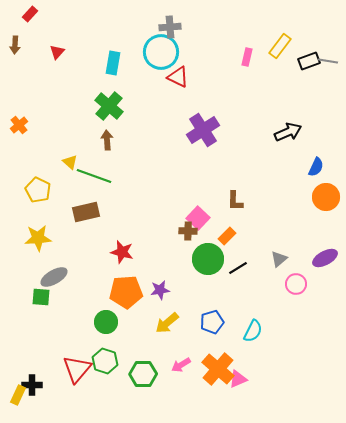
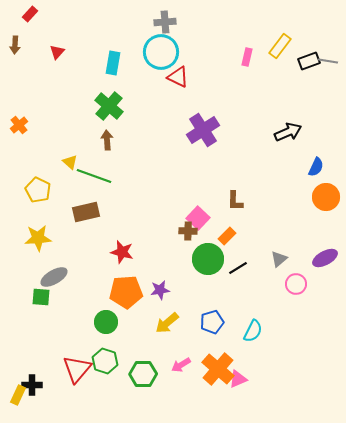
gray cross at (170, 27): moved 5 px left, 5 px up
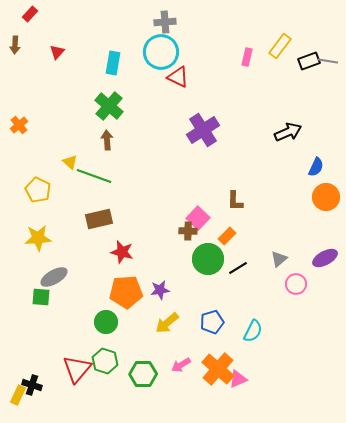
brown rectangle at (86, 212): moved 13 px right, 7 px down
black cross at (32, 385): rotated 18 degrees clockwise
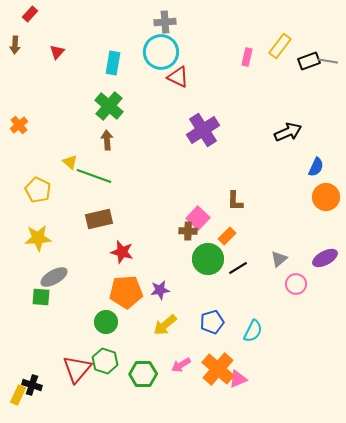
yellow arrow at (167, 323): moved 2 px left, 2 px down
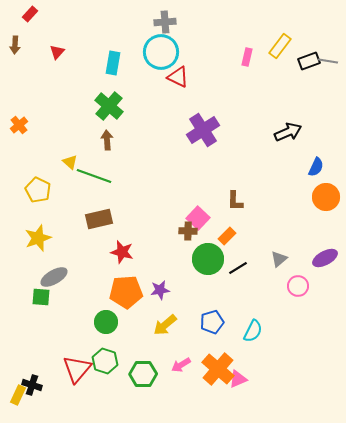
yellow star at (38, 238): rotated 16 degrees counterclockwise
pink circle at (296, 284): moved 2 px right, 2 px down
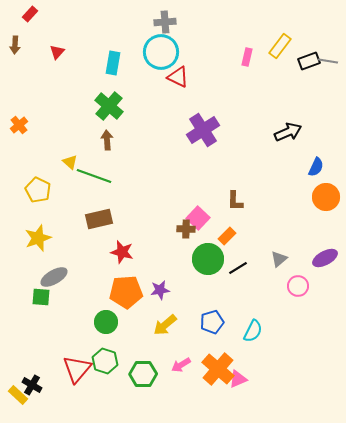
brown cross at (188, 231): moved 2 px left, 2 px up
black cross at (32, 385): rotated 12 degrees clockwise
yellow rectangle at (18, 395): rotated 72 degrees counterclockwise
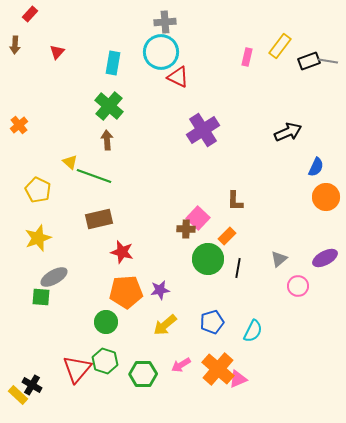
black line at (238, 268): rotated 48 degrees counterclockwise
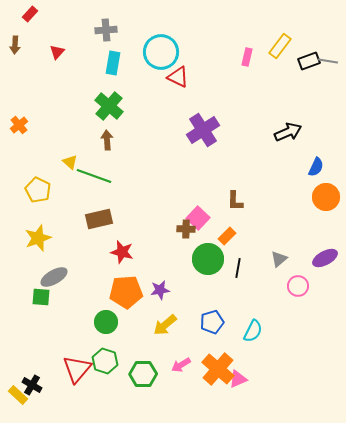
gray cross at (165, 22): moved 59 px left, 8 px down
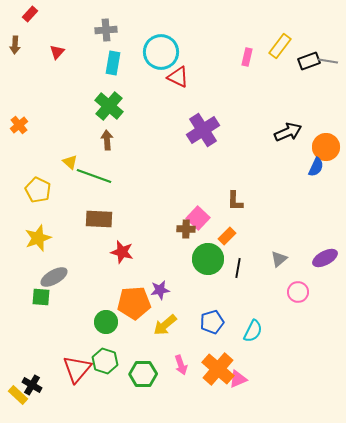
orange circle at (326, 197): moved 50 px up
brown rectangle at (99, 219): rotated 16 degrees clockwise
pink circle at (298, 286): moved 6 px down
orange pentagon at (126, 292): moved 8 px right, 11 px down
pink arrow at (181, 365): rotated 78 degrees counterclockwise
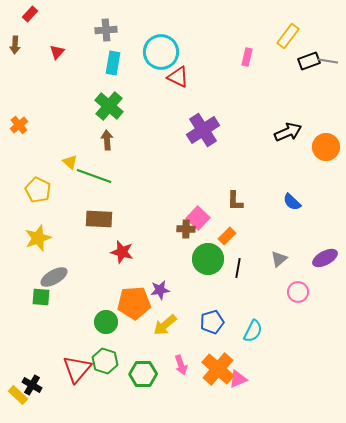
yellow rectangle at (280, 46): moved 8 px right, 10 px up
blue semicircle at (316, 167): moved 24 px left, 35 px down; rotated 108 degrees clockwise
